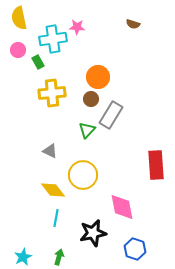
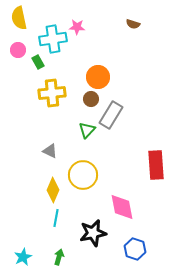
yellow diamond: rotated 60 degrees clockwise
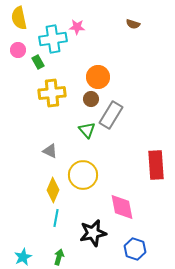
green triangle: rotated 24 degrees counterclockwise
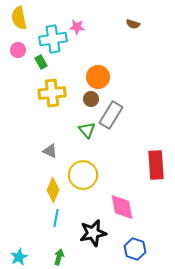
green rectangle: moved 3 px right
cyan star: moved 4 px left
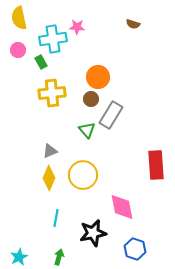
gray triangle: rotated 49 degrees counterclockwise
yellow diamond: moved 4 px left, 12 px up
